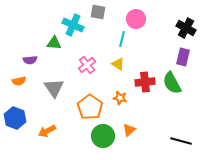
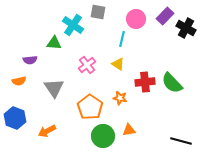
cyan cross: rotated 10 degrees clockwise
purple rectangle: moved 18 px left, 41 px up; rotated 30 degrees clockwise
green semicircle: rotated 15 degrees counterclockwise
orange triangle: rotated 32 degrees clockwise
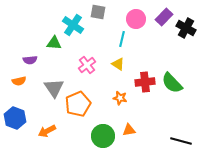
purple rectangle: moved 1 px left, 1 px down
orange pentagon: moved 12 px left, 3 px up; rotated 15 degrees clockwise
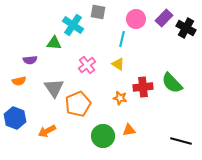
purple rectangle: moved 1 px down
red cross: moved 2 px left, 5 px down
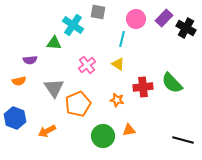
orange star: moved 3 px left, 2 px down
black line: moved 2 px right, 1 px up
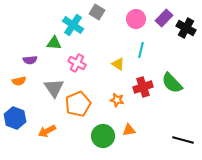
gray square: moved 1 px left; rotated 21 degrees clockwise
cyan line: moved 19 px right, 11 px down
pink cross: moved 10 px left, 2 px up; rotated 24 degrees counterclockwise
red cross: rotated 12 degrees counterclockwise
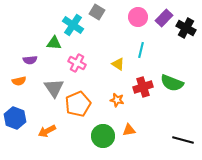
pink circle: moved 2 px right, 2 px up
green semicircle: rotated 25 degrees counterclockwise
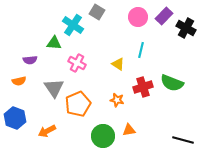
purple rectangle: moved 2 px up
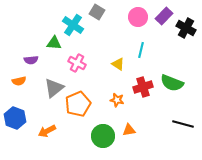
purple semicircle: moved 1 px right
gray triangle: rotated 25 degrees clockwise
black line: moved 16 px up
